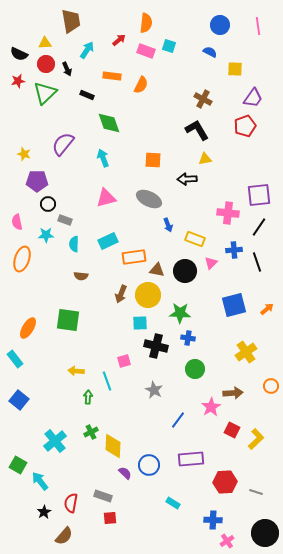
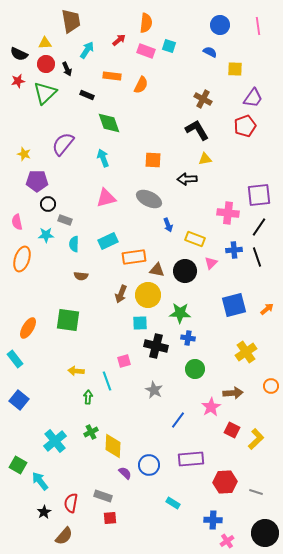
black line at (257, 262): moved 5 px up
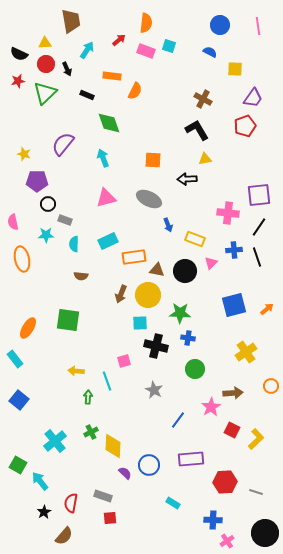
orange semicircle at (141, 85): moved 6 px left, 6 px down
pink semicircle at (17, 222): moved 4 px left
orange ellipse at (22, 259): rotated 30 degrees counterclockwise
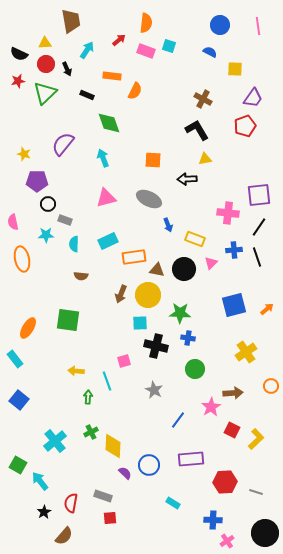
black circle at (185, 271): moved 1 px left, 2 px up
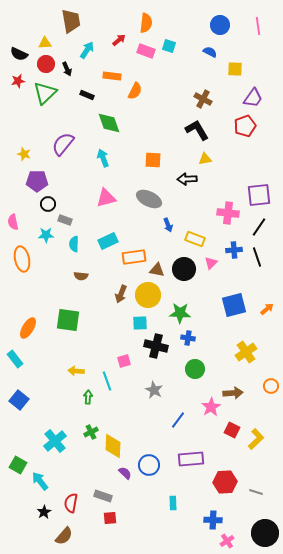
cyan rectangle at (173, 503): rotated 56 degrees clockwise
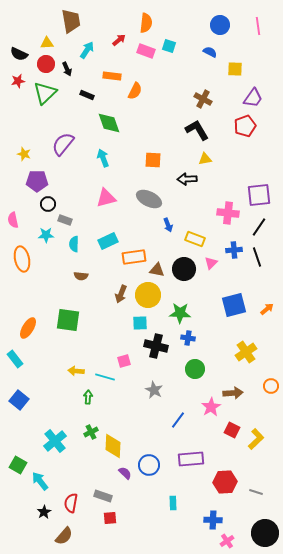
yellow triangle at (45, 43): moved 2 px right
pink semicircle at (13, 222): moved 2 px up
cyan line at (107, 381): moved 2 px left, 4 px up; rotated 54 degrees counterclockwise
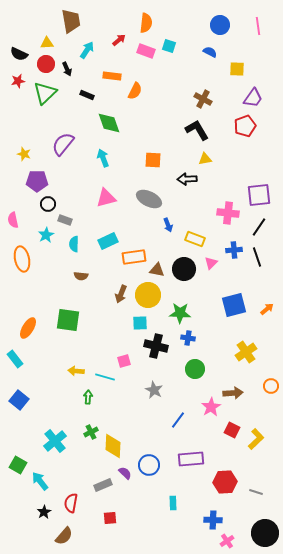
yellow square at (235, 69): moved 2 px right
cyan star at (46, 235): rotated 28 degrees counterclockwise
gray rectangle at (103, 496): moved 11 px up; rotated 42 degrees counterclockwise
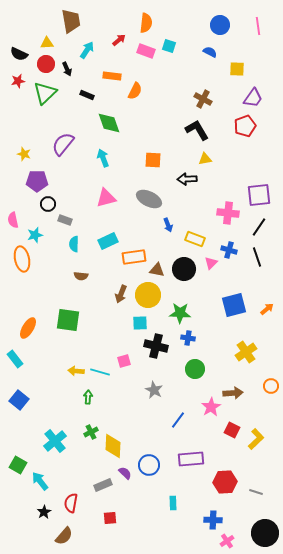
cyan star at (46, 235): moved 11 px left; rotated 14 degrees clockwise
blue cross at (234, 250): moved 5 px left; rotated 21 degrees clockwise
cyan line at (105, 377): moved 5 px left, 5 px up
